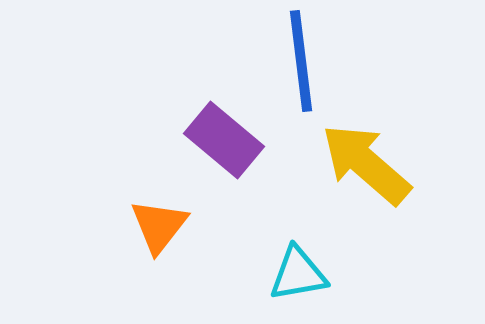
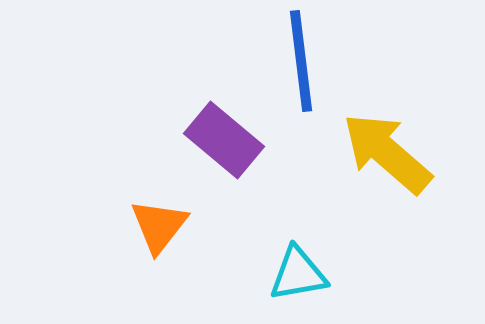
yellow arrow: moved 21 px right, 11 px up
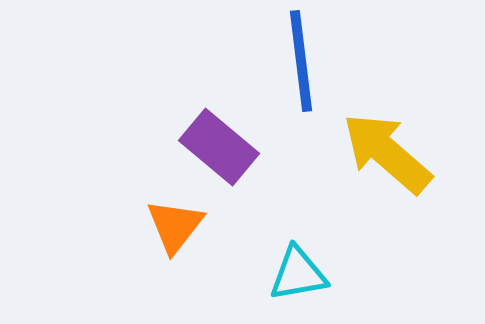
purple rectangle: moved 5 px left, 7 px down
orange triangle: moved 16 px right
